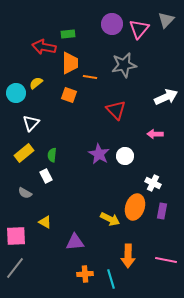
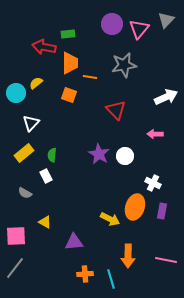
purple triangle: moved 1 px left
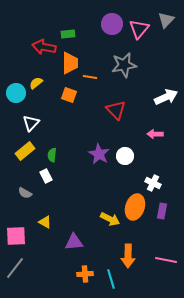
yellow rectangle: moved 1 px right, 2 px up
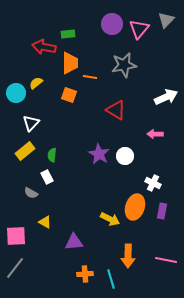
red triangle: rotated 15 degrees counterclockwise
white rectangle: moved 1 px right, 1 px down
gray semicircle: moved 6 px right
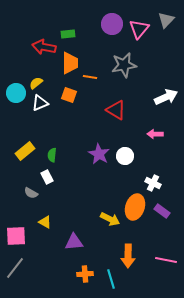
white triangle: moved 9 px right, 20 px up; rotated 24 degrees clockwise
purple rectangle: rotated 63 degrees counterclockwise
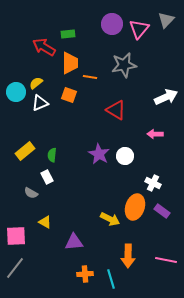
red arrow: rotated 20 degrees clockwise
cyan circle: moved 1 px up
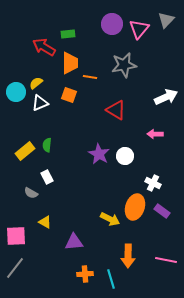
green semicircle: moved 5 px left, 10 px up
